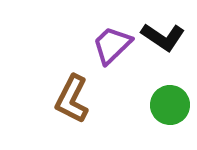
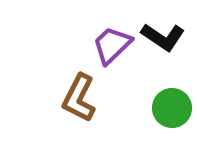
brown L-shape: moved 7 px right, 1 px up
green circle: moved 2 px right, 3 px down
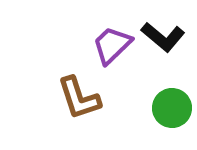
black L-shape: rotated 6 degrees clockwise
brown L-shape: rotated 45 degrees counterclockwise
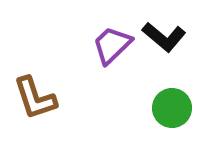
black L-shape: moved 1 px right
brown L-shape: moved 44 px left
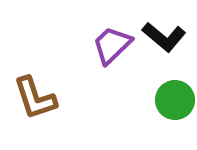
green circle: moved 3 px right, 8 px up
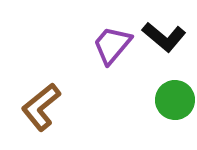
purple trapezoid: rotated 6 degrees counterclockwise
brown L-shape: moved 6 px right, 9 px down; rotated 69 degrees clockwise
